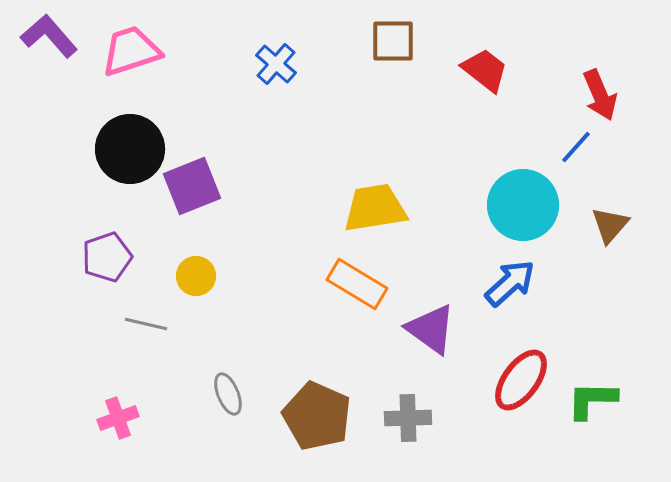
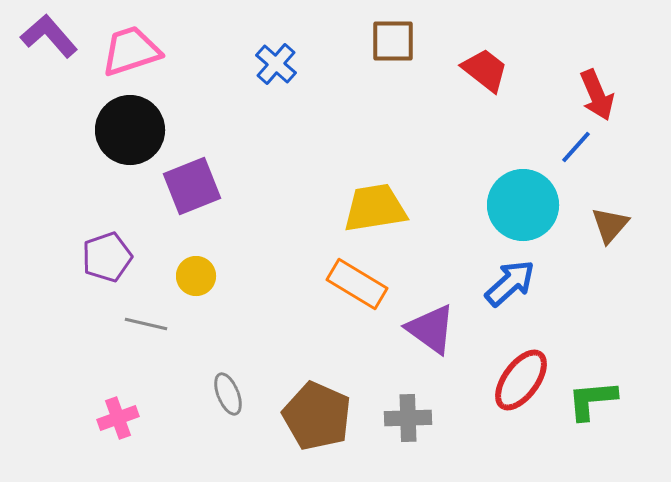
red arrow: moved 3 px left
black circle: moved 19 px up
green L-shape: rotated 6 degrees counterclockwise
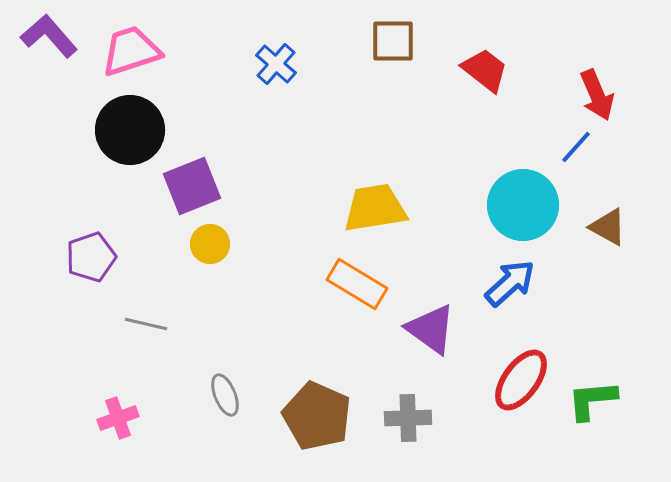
brown triangle: moved 2 px left, 2 px down; rotated 42 degrees counterclockwise
purple pentagon: moved 16 px left
yellow circle: moved 14 px right, 32 px up
gray ellipse: moved 3 px left, 1 px down
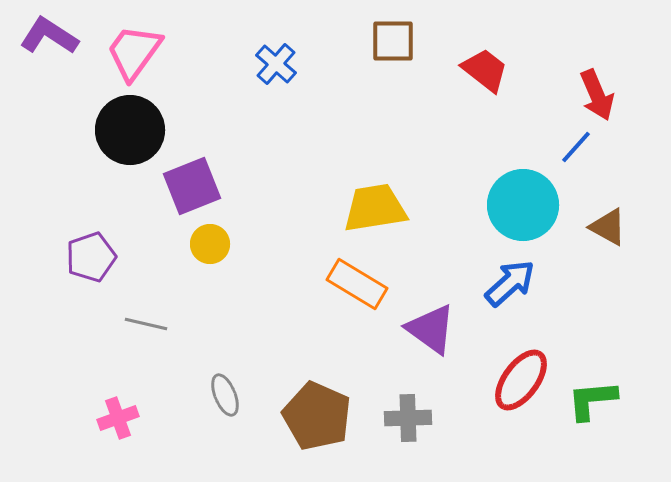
purple L-shape: rotated 16 degrees counterclockwise
pink trapezoid: moved 3 px right, 1 px down; rotated 36 degrees counterclockwise
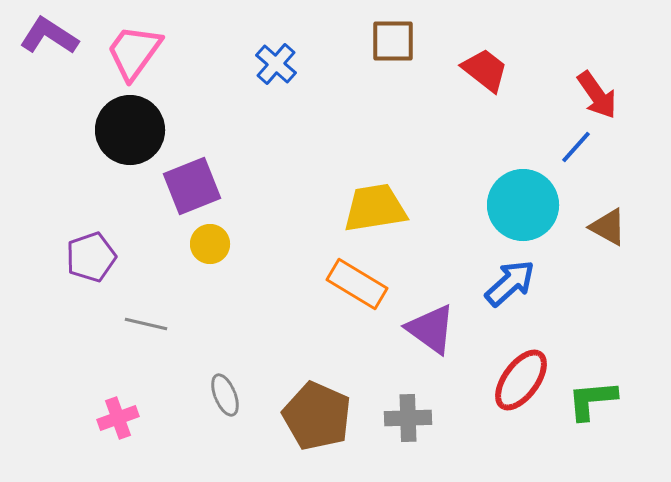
red arrow: rotated 12 degrees counterclockwise
